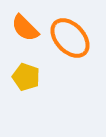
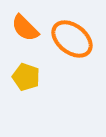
orange ellipse: moved 2 px right, 1 px down; rotated 9 degrees counterclockwise
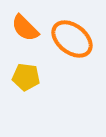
yellow pentagon: rotated 12 degrees counterclockwise
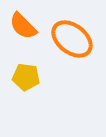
orange semicircle: moved 2 px left, 2 px up
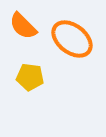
yellow pentagon: moved 4 px right
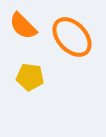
orange ellipse: moved 2 px up; rotated 9 degrees clockwise
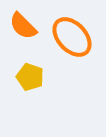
yellow pentagon: rotated 12 degrees clockwise
